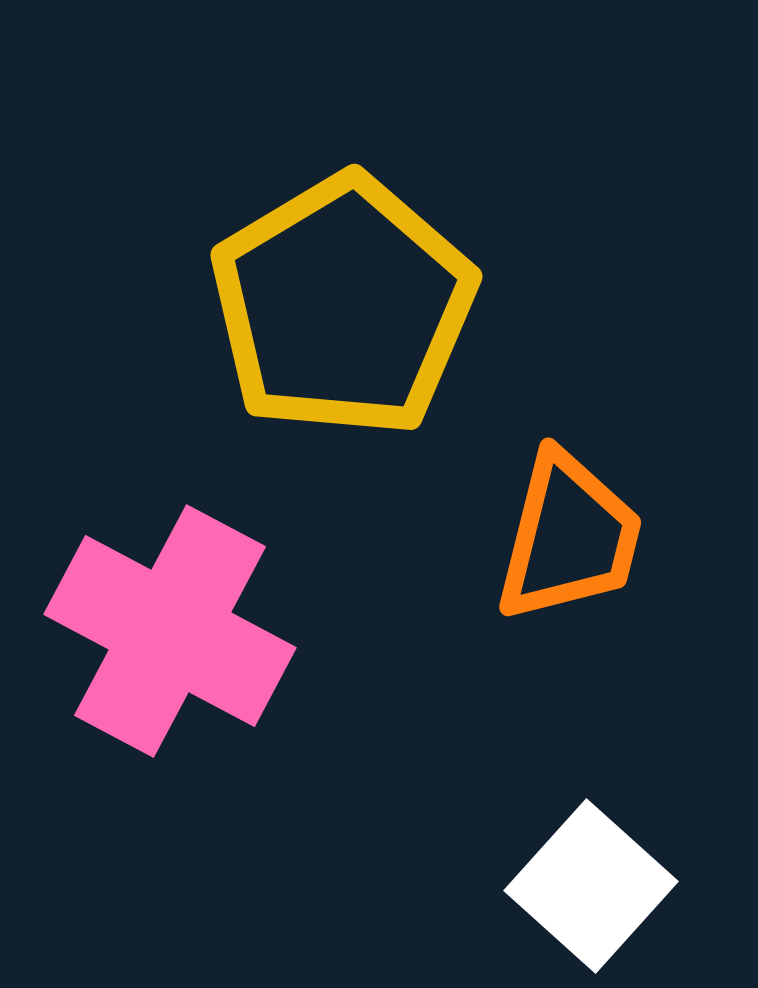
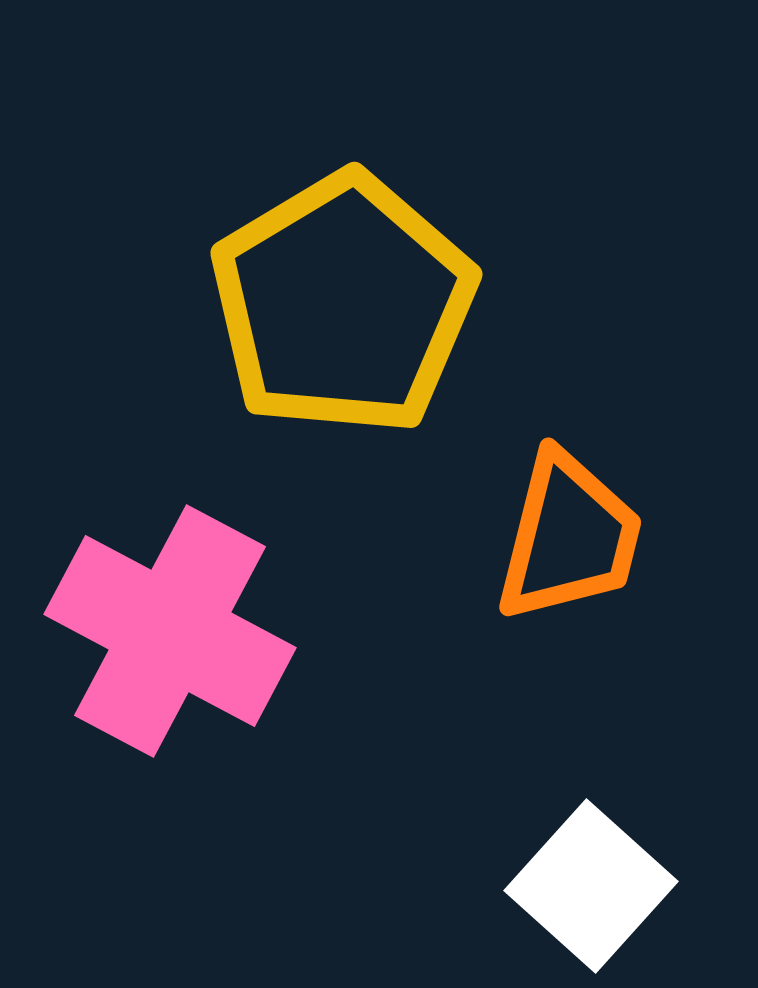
yellow pentagon: moved 2 px up
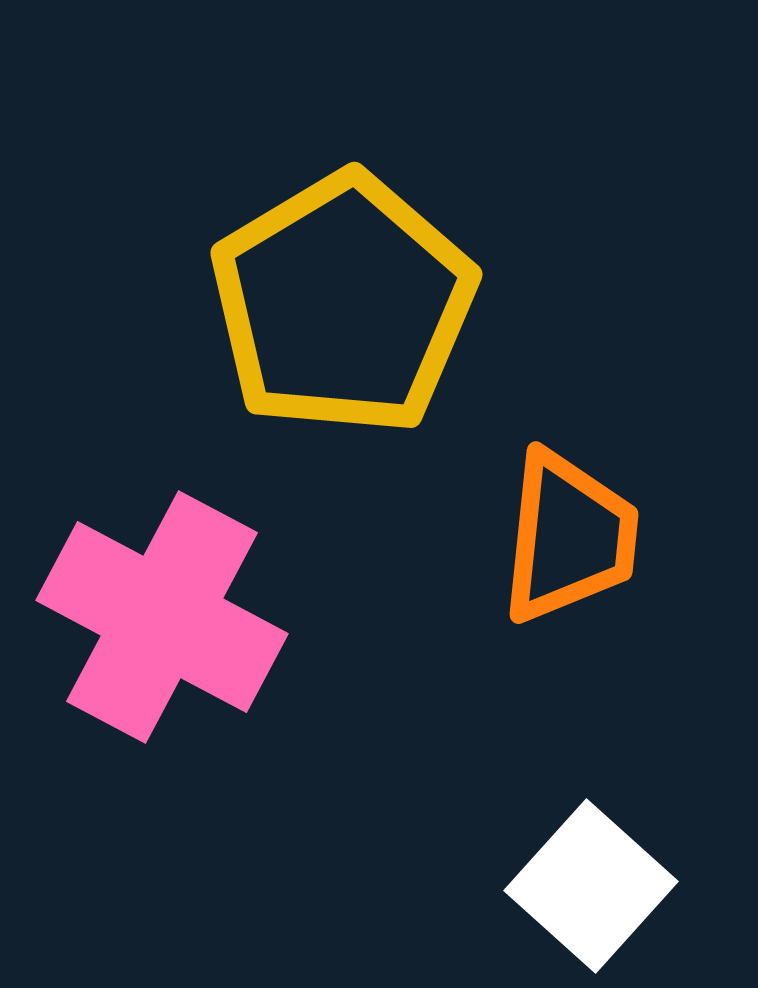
orange trapezoid: rotated 8 degrees counterclockwise
pink cross: moved 8 px left, 14 px up
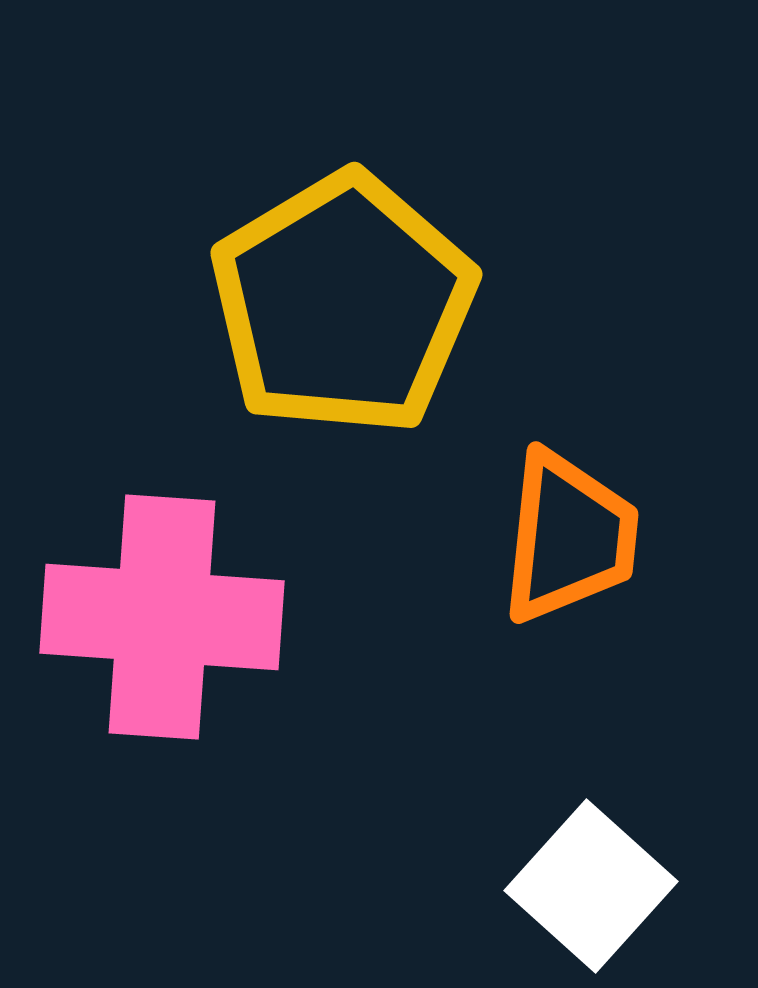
pink cross: rotated 24 degrees counterclockwise
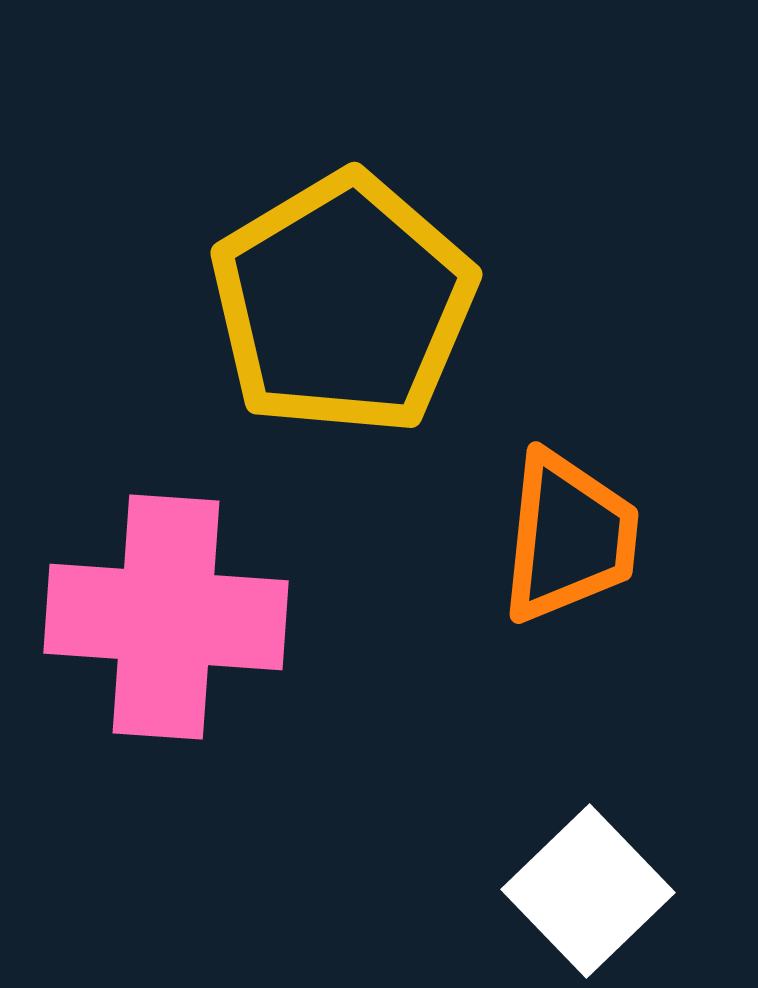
pink cross: moved 4 px right
white square: moved 3 px left, 5 px down; rotated 4 degrees clockwise
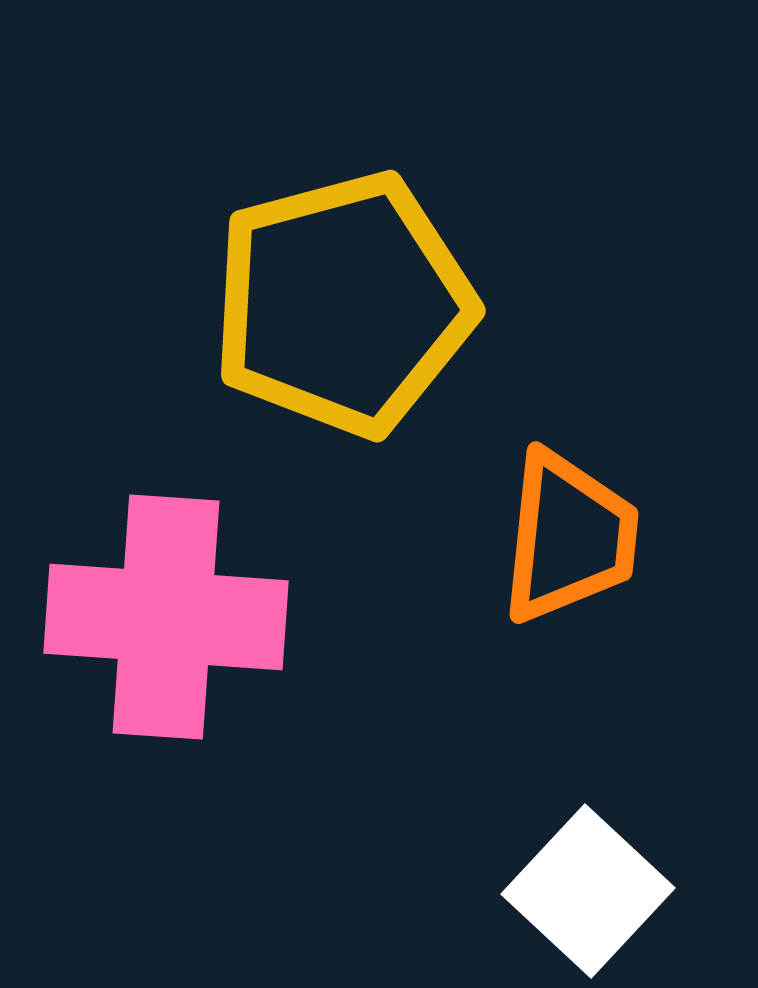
yellow pentagon: rotated 16 degrees clockwise
white square: rotated 3 degrees counterclockwise
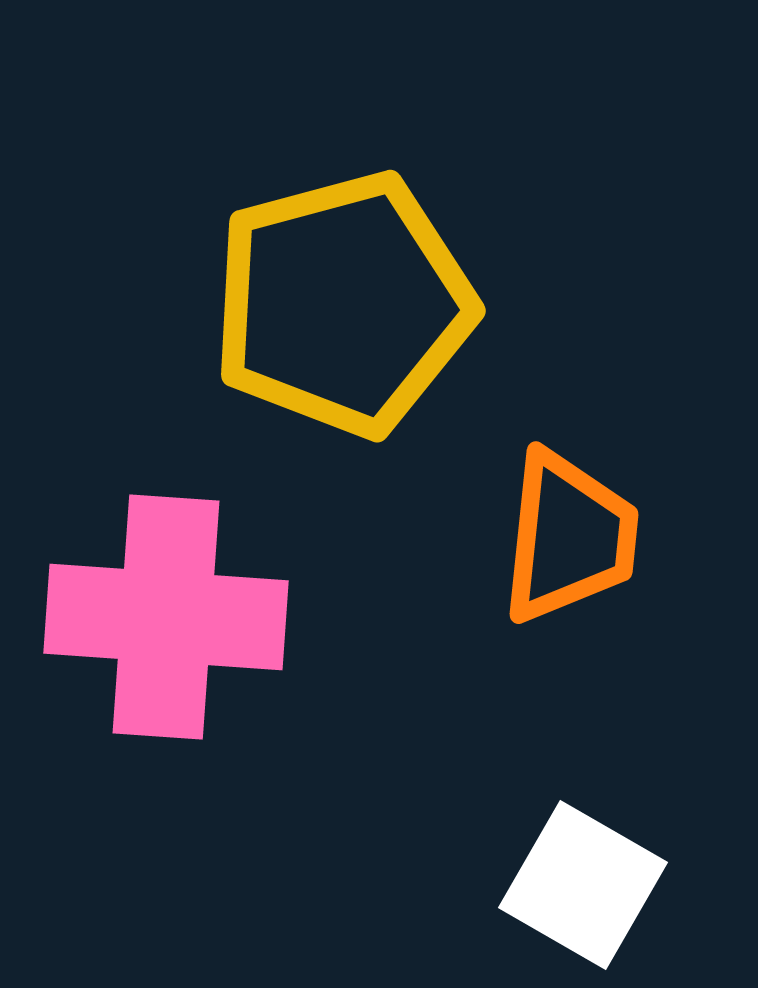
white square: moved 5 px left, 6 px up; rotated 13 degrees counterclockwise
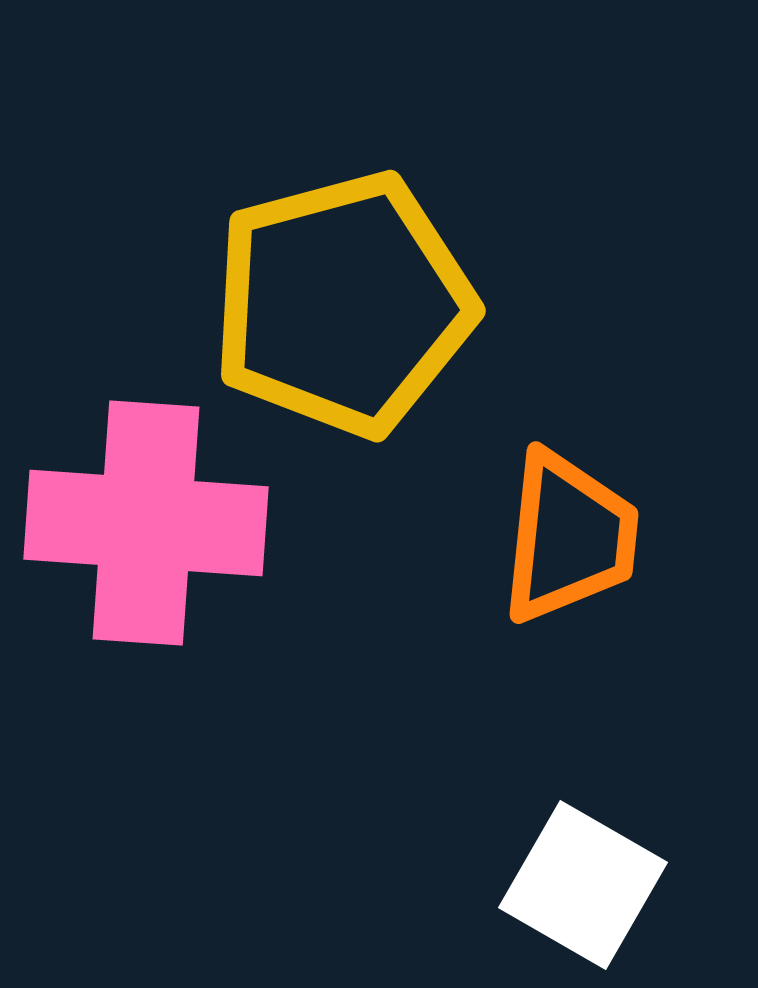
pink cross: moved 20 px left, 94 px up
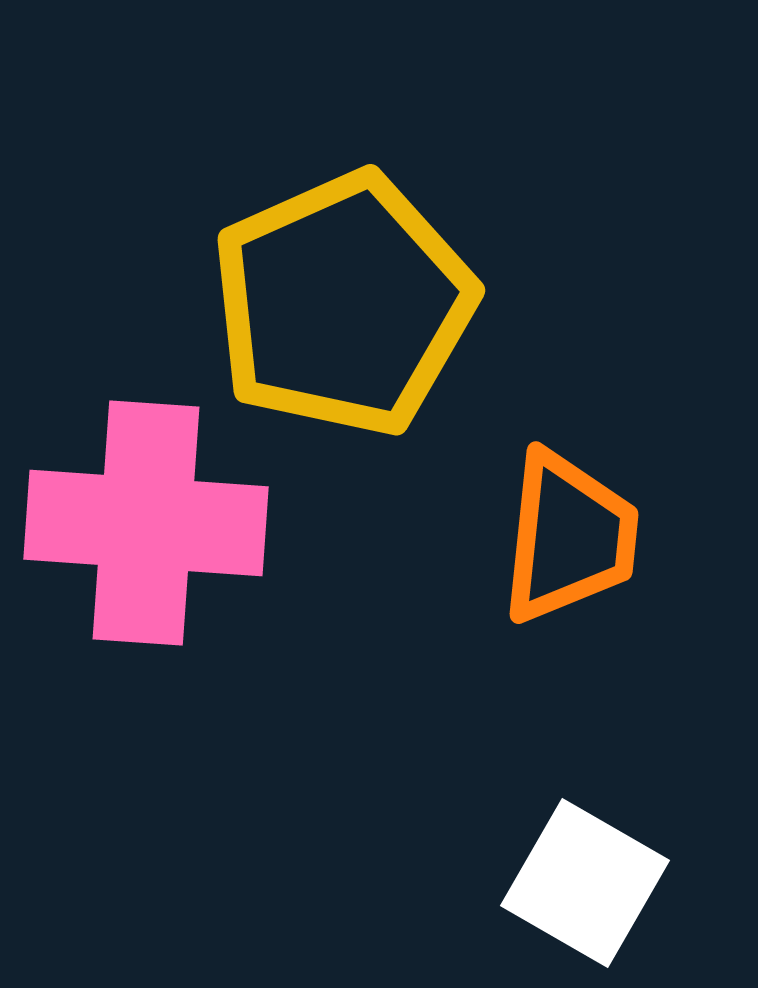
yellow pentagon: rotated 9 degrees counterclockwise
white square: moved 2 px right, 2 px up
